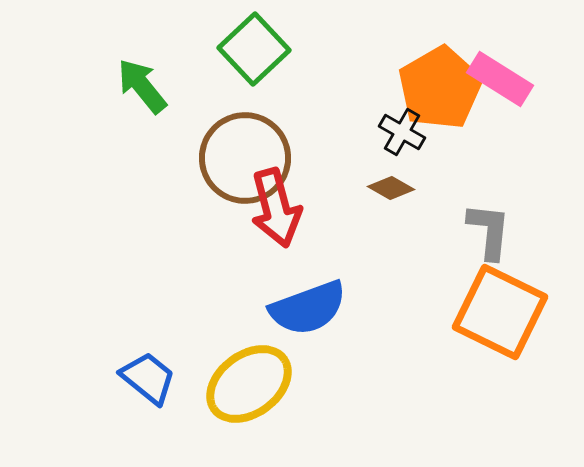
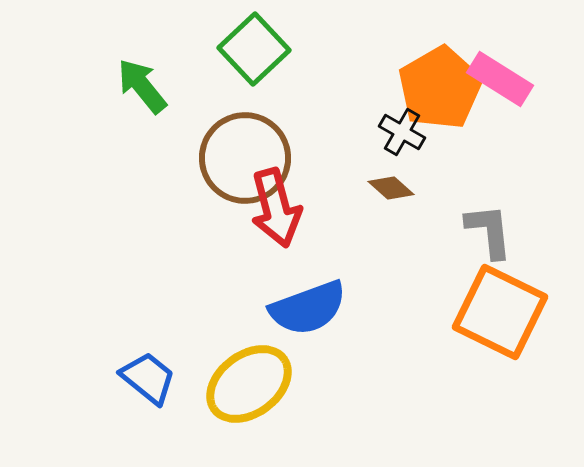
brown diamond: rotated 12 degrees clockwise
gray L-shape: rotated 12 degrees counterclockwise
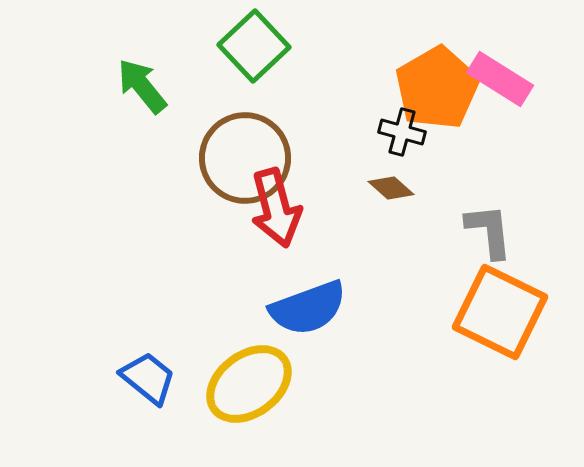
green square: moved 3 px up
orange pentagon: moved 3 px left
black cross: rotated 15 degrees counterclockwise
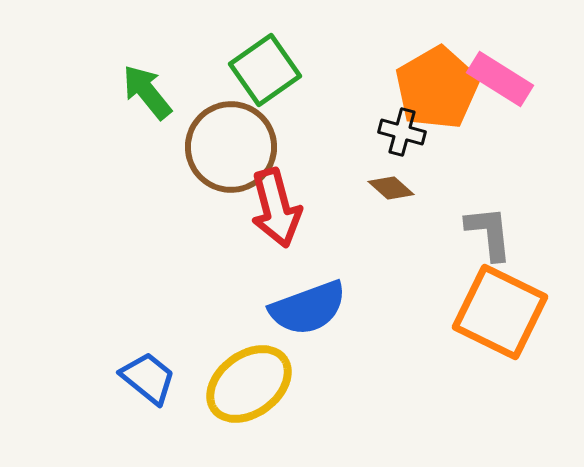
green square: moved 11 px right, 24 px down; rotated 8 degrees clockwise
green arrow: moved 5 px right, 6 px down
brown circle: moved 14 px left, 11 px up
gray L-shape: moved 2 px down
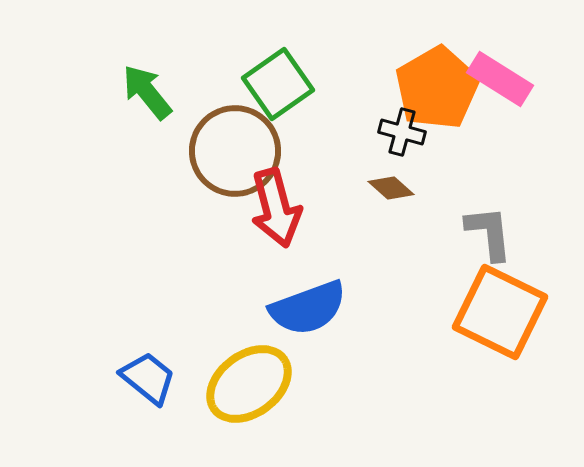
green square: moved 13 px right, 14 px down
brown circle: moved 4 px right, 4 px down
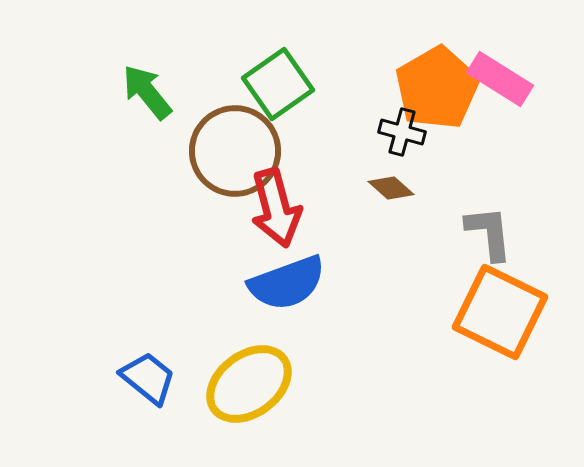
blue semicircle: moved 21 px left, 25 px up
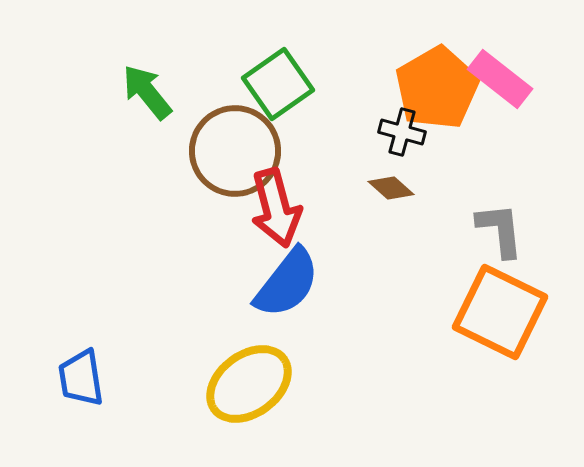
pink rectangle: rotated 6 degrees clockwise
gray L-shape: moved 11 px right, 3 px up
blue semicircle: rotated 32 degrees counterclockwise
blue trapezoid: moved 67 px left; rotated 138 degrees counterclockwise
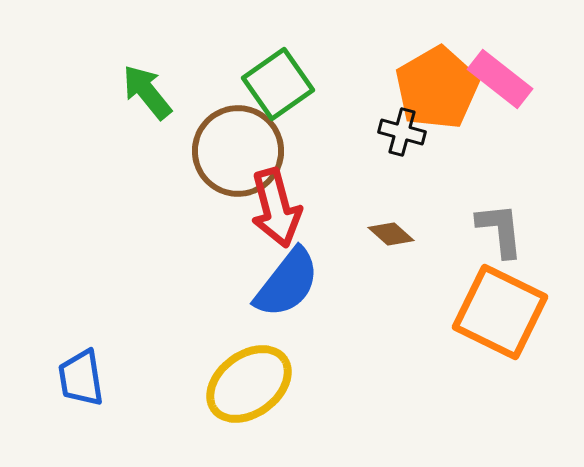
brown circle: moved 3 px right
brown diamond: moved 46 px down
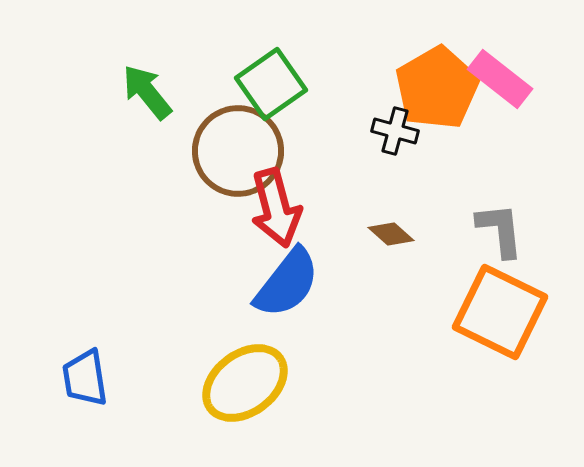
green square: moved 7 px left
black cross: moved 7 px left, 1 px up
blue trapezoid: moved 4 px right
yellow ellipse: moved 4 px left, 1 px up
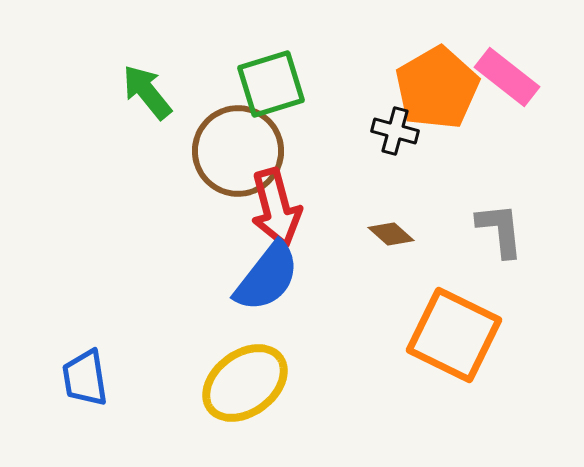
pink rectangle: moved 7 px right, 2 px up
green square: rotated 18 degrees clockwise
blue semicircle: moved 20 px left, 6 px up
orange square: moved 46 px left, 23 px down
